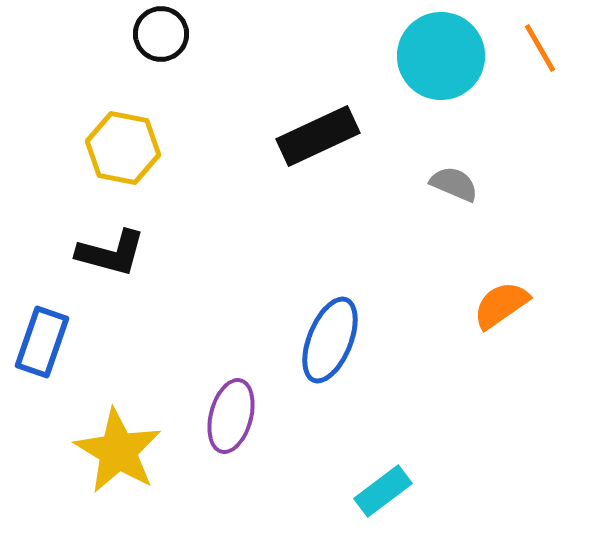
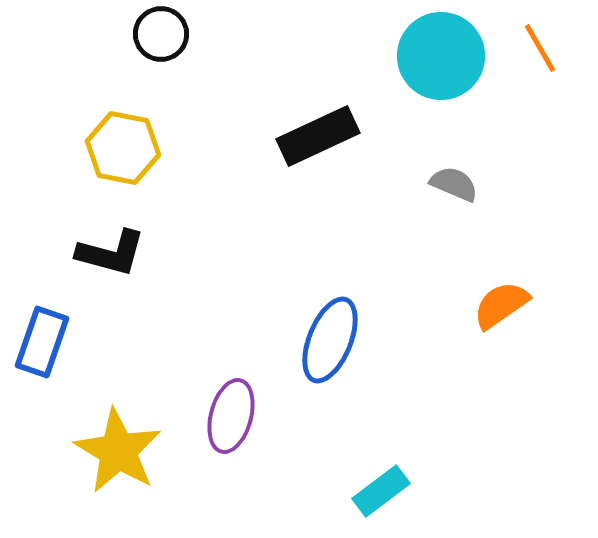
cyan rectangle: moved 2 px left
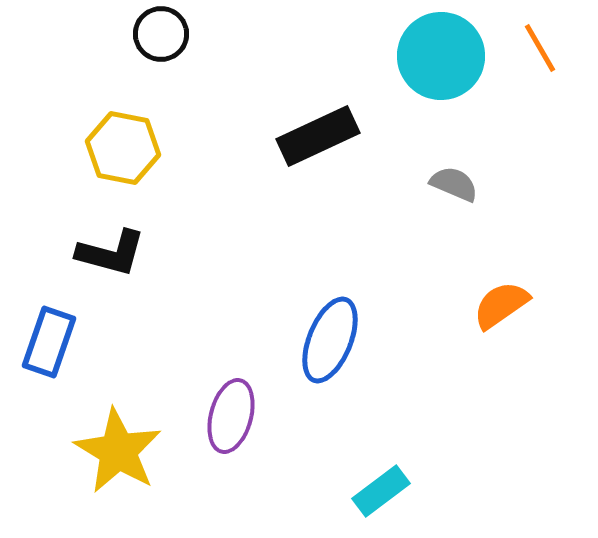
blue rectangle: moved 7 px right
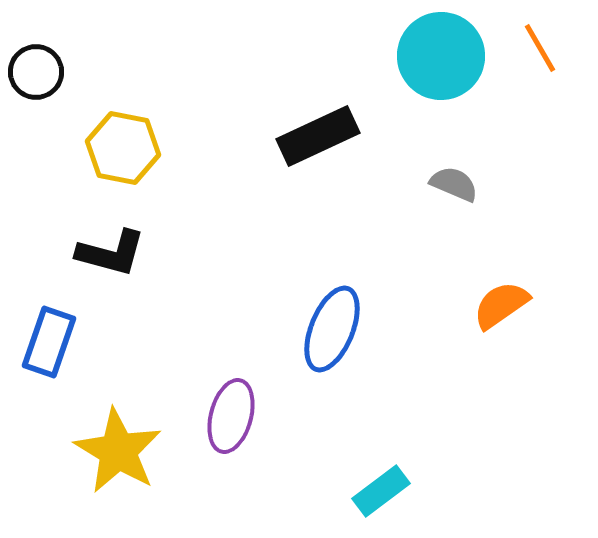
black circle: moved 125 px left, 38 px down
blue ellipse: moved 2 px right, 11 px up
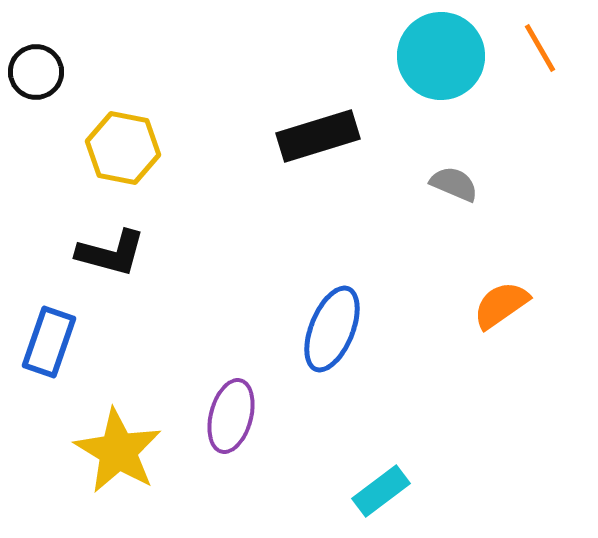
black rectangle: rotated 8 degrees clockwise
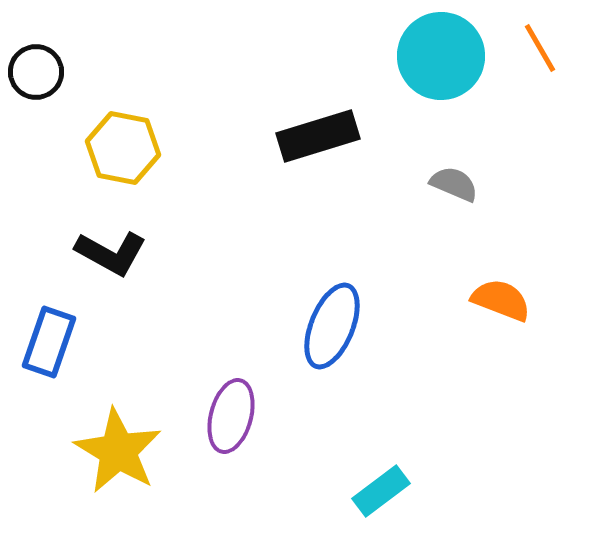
black L-shape: rotated 14 degrees clockwise
orange semicircle: moved 5 px up; rotated 56 degrees clockwise
blue ellipse: moved 3 px up
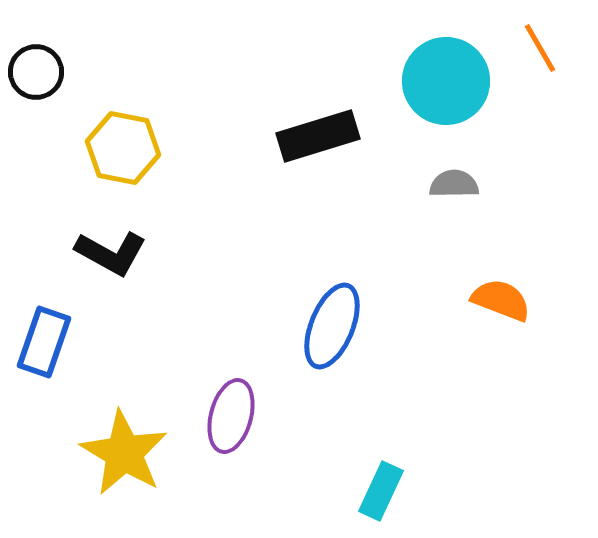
cyan circle: moved 5 px right, 25 px down
gray semicircle: rotated 24 degrees counterclockwise
blue rectangle: moved 5 px left
yellow star: moved 6 px right, 2 px down
cyan rectangle: rotated 28 degrees counterclockwise
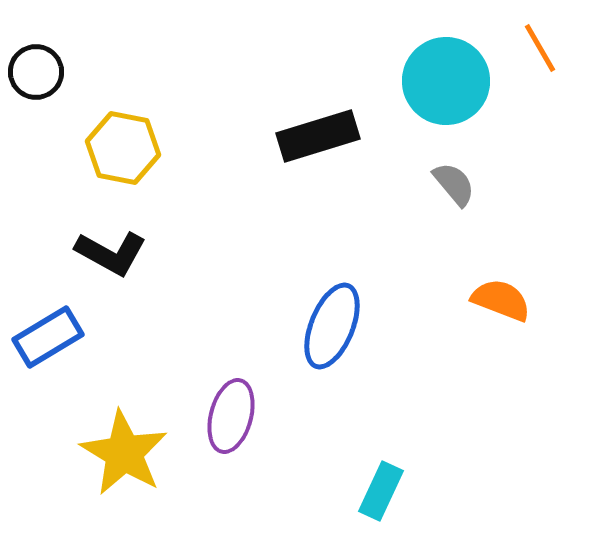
gray semicircle: rotated 51 degrees clockwise
blue rectangle: moved 4 px right, 5 px up; rotated 40 degrees clockwise
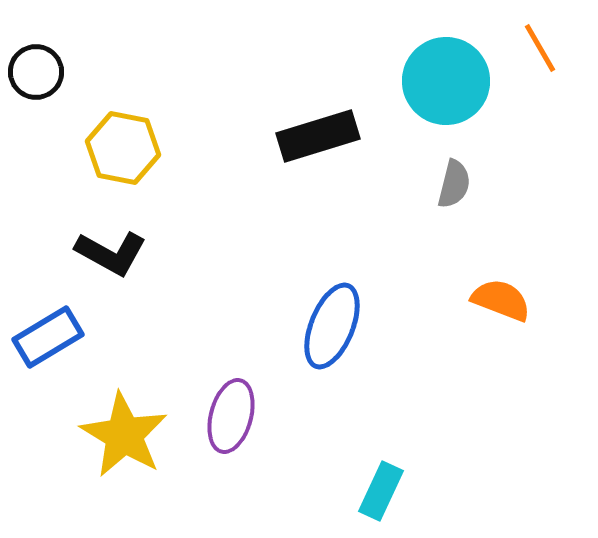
gray semicircle: rotated 54 degrees clockwise
yellow star: moved 18 px up
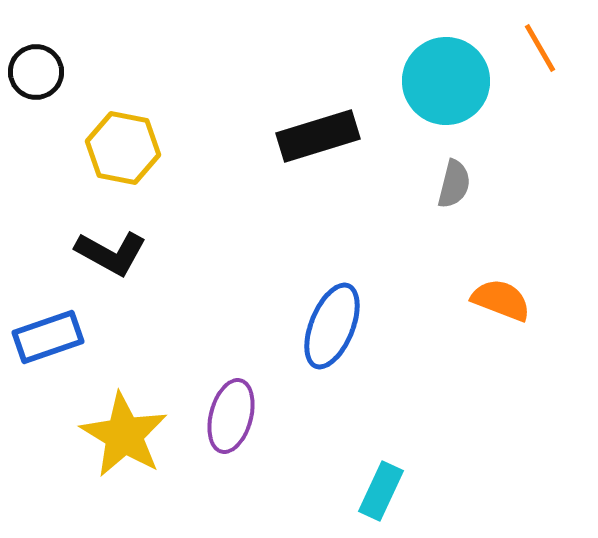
blue rectangle: rotated 12 degrees clockwise
